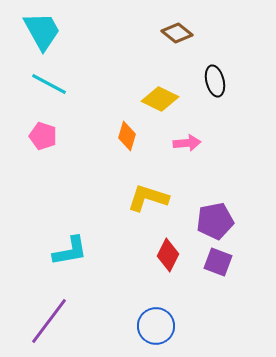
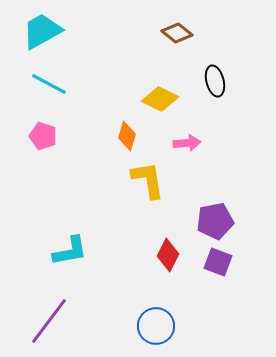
cyan trapezoid: rotated 90 degrees counterclockwise
yellow L-shape: moved 18 px up; rotated 63 degrees clockwise
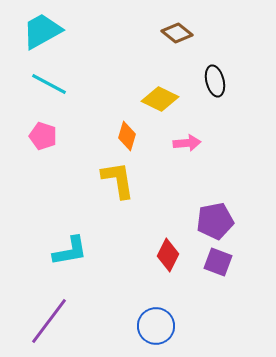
yellow L-shape: moved 30 px left
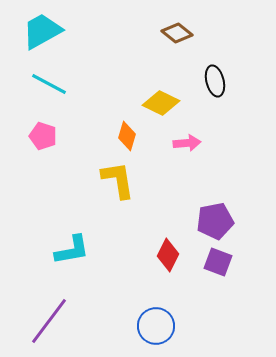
yellow diamond: moved 1 px right, 4 px down
cyan L-shape: moved 2 px right, 1 px up
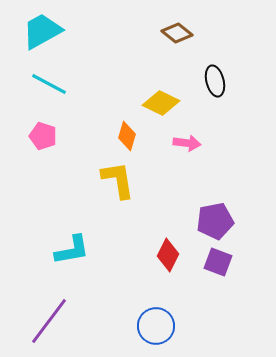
pink arrow: rotated 12 degrees clockwise
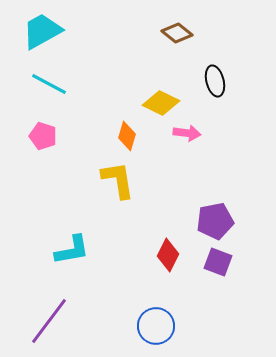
pink arrow: moved 10 px up
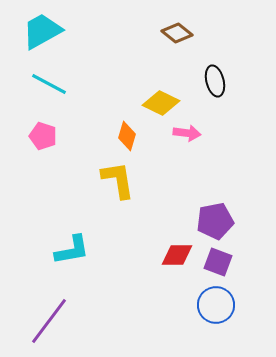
red diamond: moved 9 px right; rotated 64 degrees clockwise
blue circle: moved 60 px right, 21 px up
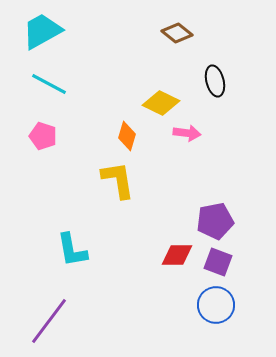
cyan L-shape: rotated 90 degrees clockwise
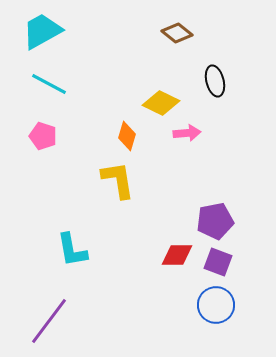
pink arrow: rotated 12 degrees counterclockwise
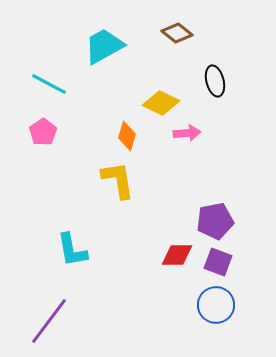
cyan trapezoid: moved 62 px right, 15 px down
pink pentagon: moved 4 px up; rotated 20 degrees clockwise
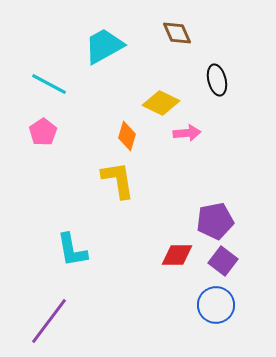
brown diamond: rotated 28 degrees clockwise
black ellipse: moved 2 px right, 1 px up
purple square: moved 5 px right, 1 px up; rotated 16 degrees clockwise
